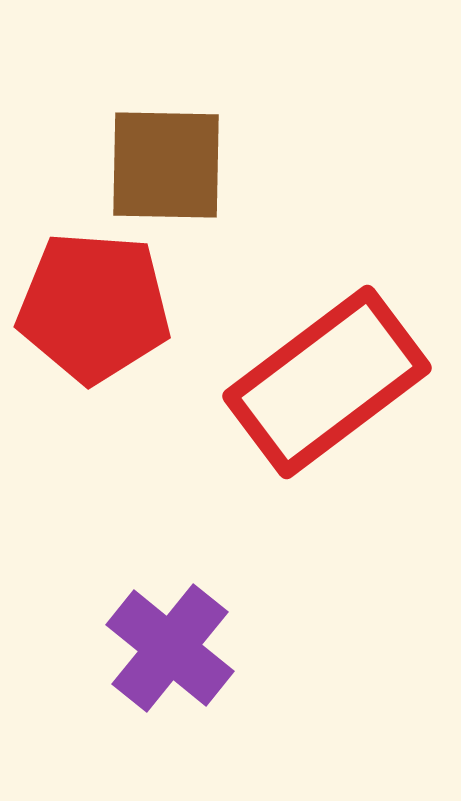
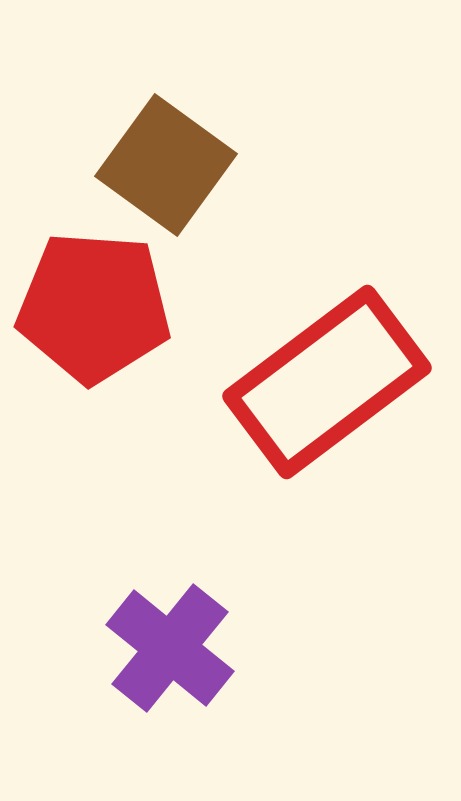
brown square: rotated 35 degrees clockwise
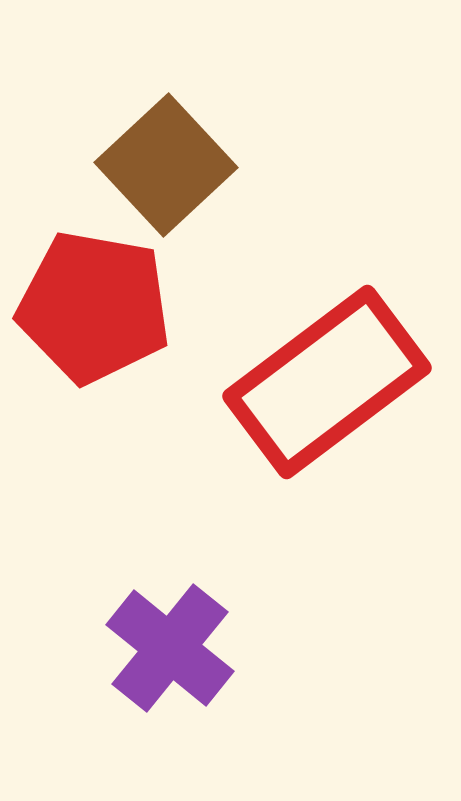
brown square: rotated 11 degrees clockwise
red pentagon: rotated 6 degrees clockwise
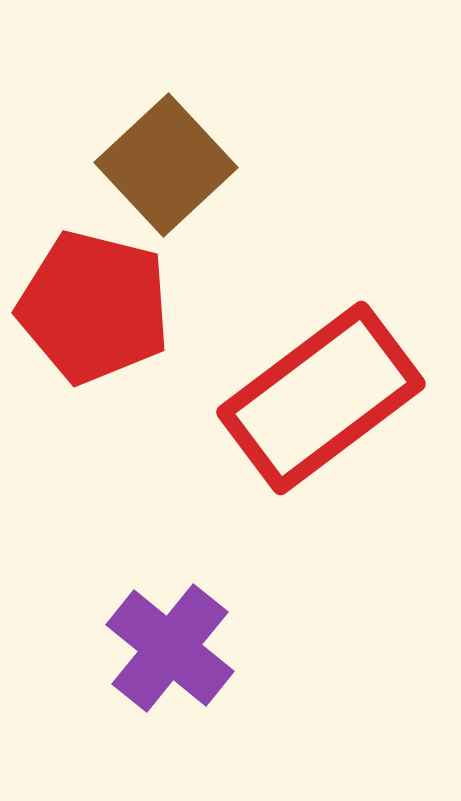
red pentagon: rotated 4 degrees clockwise
red rectangle: moved 6 px left, 16 px down
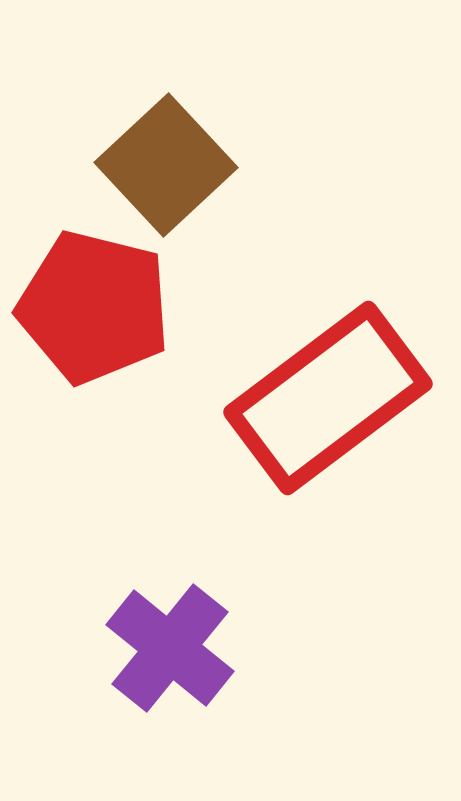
red rectangle: moved 7 px right
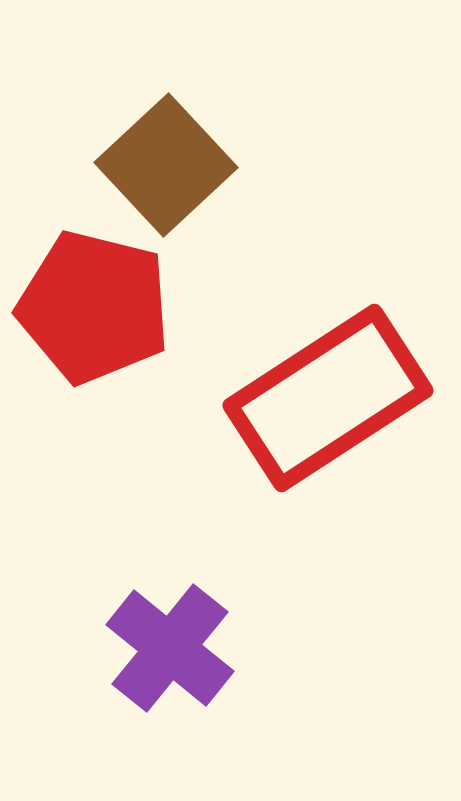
red rectangle: rotated 4 degrees clockwise
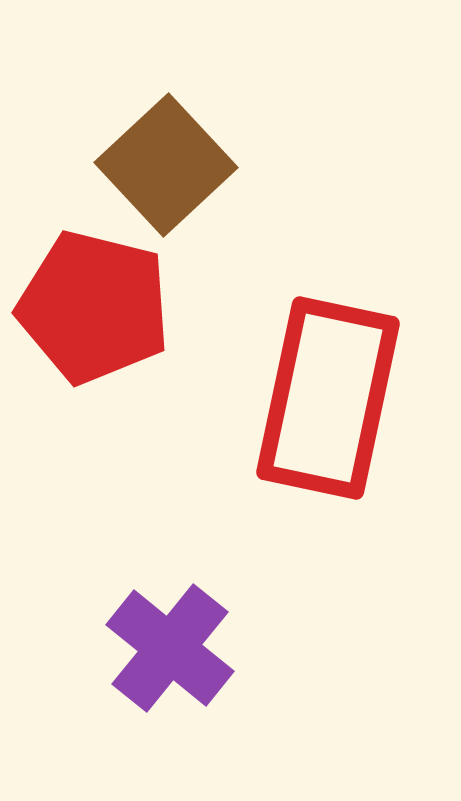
red rectangle: rotated 45 degrees counterclockwise
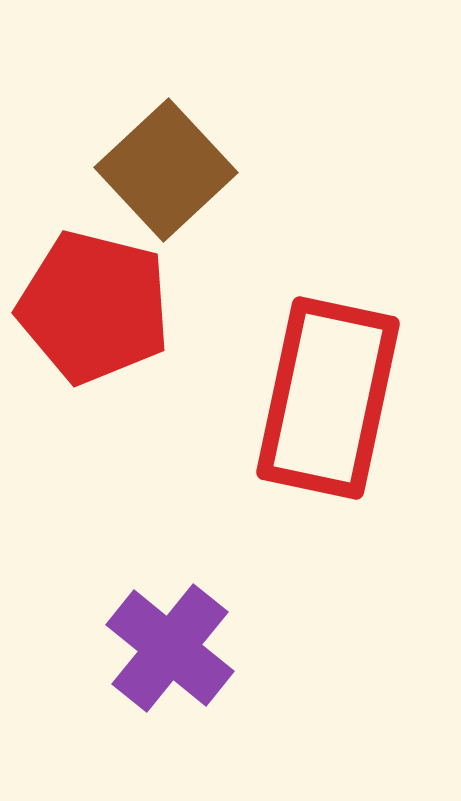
brown square: moved 5 px down
